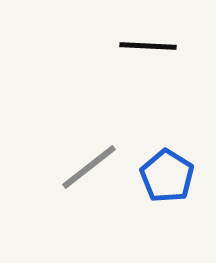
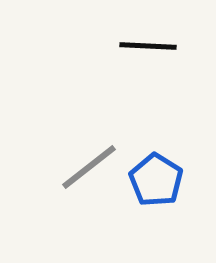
blue pentagon: moved 11 px left, 4 px down
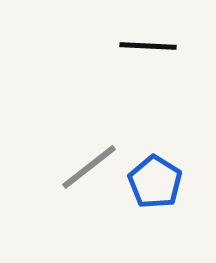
blue pentagon: moved 1 px left, 2 px down
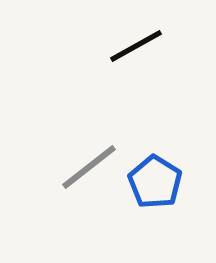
black line: moved 12 px left; rotated 32 degrees counterclockwise
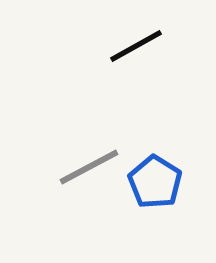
gray line: rotated 10 degrees clockwise
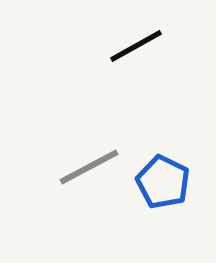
blue pentagon: moved 8 px right; rotated 6 degrees counterclockwise
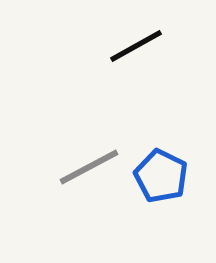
blue pentagon: moved 2 px left, 6 px up
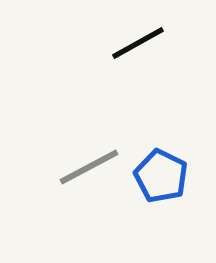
black line: moved 2 px right, 3 px up
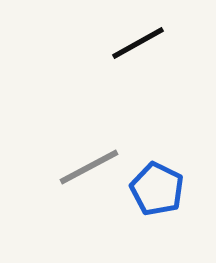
blue pentagon: moved 4 px left, 13 px down
